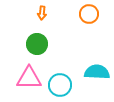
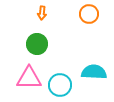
cyan semicircle: moved 3 px left
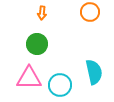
orange circle: moved 1 px right, 2 px up
cyan semicircle: rotated 75 degrees clockwise
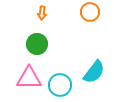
cyan semicircle: rotated 50 degrees clockwise
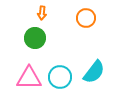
orange circle: moved 4 px left, 6 px down
green circle: moved 2 px left, 6 px up
cyan circle: moved 8 px up
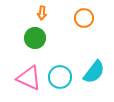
orange circle: moved 2 px left
pink triangle: rotated 24 degrees clockwise
